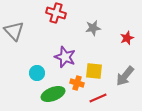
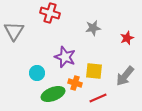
red cross: moved 6 px left
gray triangle: rotated 15 degrees clockwise
orange cross: moved 2 px left
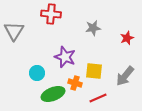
red cross: moved 1 px right, 1 px down; rotated 12 degrees counterclockwise
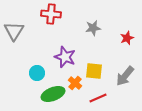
orange cross: rotated 24 degrees clockwise
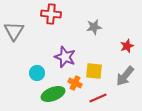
gray star: moved 1 px right, 1 px up
red star: moved 8 px down
orange cross: rotated 16 degrees counterclockwise
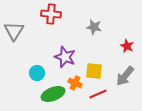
gray star: rotated 21 degrees clockwise
red star: rotated 24 degrees counterclockwise
red line: moved 4 px up
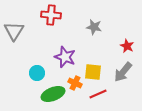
red cross: moved 1 px down
yellow square: moved 1 px left, 1 px down
gray arrow: moved 2 px left, 4 px up
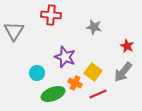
yellow square: rotated 30 degrees clockwise
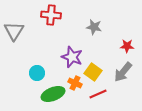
red star: rotated 24 degrees counterclockwise
purple star: moved 7 px right
